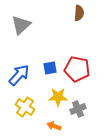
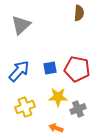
blue arrow: moved 4 px up
yellow cross: rotated 36 degrees clockwise
orange arrow: moved 2 px right, 2 px down
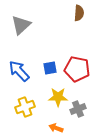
blue arrow: rotated 85 degrees counterclockwise
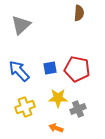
yellow star: moved 1 px down
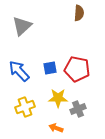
gray triangle: moved 1 px right, 1 px down
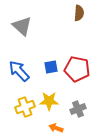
gray triangle: rotated 35 degrees counterclockwise
blue square: moved 1 px right, 1 px up
yellow star: moved 9 px left, 3 px down
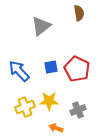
brown semicircle: rotated 14 degrees counterclockwise
gray triangle: moved 19 px right; rotated 40 degrees clockwise
red pentagon: rotated 15 degrees clockwise
gray cross: moved 1 px down
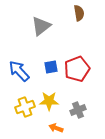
red pentagon: rotated 25 degrees clockwise
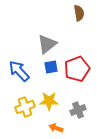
gray triangle: moved 6 px right, 18 px down
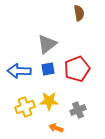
blue square: moved 3 px left, 2 px down
blue arrow: rotated 45 degrees counterclockwise
